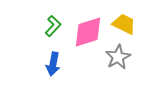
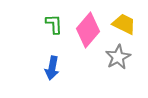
green L-shape: moved 1 px right, 2 px up; rotated 45 degrees counterclockwise
pink diamond: moved 2 px up; rotated 32 degrees counterclockwise
blue arrow: moved 1 px left, 4 px down
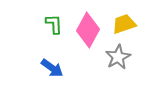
yellow trapezoid: rotated 45 degrees counterclockwise
pink diamond: rotated 12 degrees counterclockwise
blue arrow: rotated 65 degrees counterclockwise
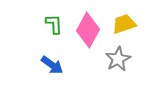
gray star: moved 2 px down
blue arrow: moved 3 px up
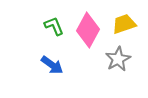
green L-shape: moved 2 px down; rotated 20 degrees counterclockwise
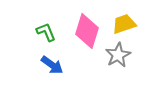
green L-shape: moved 8 px left, 6 px down
pink diamond: moved 1 px left, 1 px down; rotated 12 degrees counterclockwise
gray star: moved 4 px up
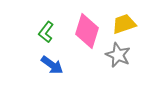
green L-shape: rotated 120 degrees counterclockwise
gray star: rotated 20 degrees counterclockwise
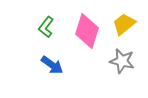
yellow trapezoid: rotated 20 degrees counterclockwise
green L-shape: moved 5 px up
gray star: moved 4 px right, 6 px down; rotated 10 degrees counterclockwise
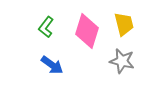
yellow trapezoid: rotated 115 degrees clockwise
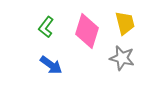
yellow trapezoid: moved 1 px right, 1 px up
gray star: moved 3 px up
blue arrow: moved 1 px left
